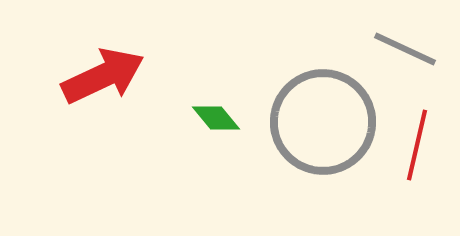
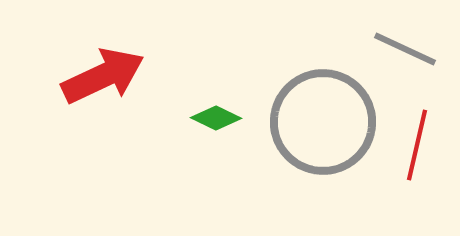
green diamond: rotated 24 degrees counterclockwise
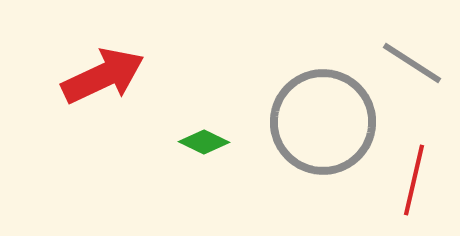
gray line: moved 7 px right, 14 px down; rotated 8 degrees clockwise
green diamond: moved 12 px left, 24 px down
red line: moved 3 px left, 35 px down
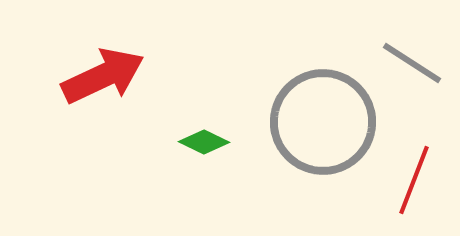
red line: rotated 8 degrees clockwise
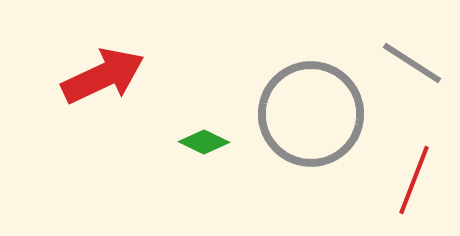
gray circle: moved 12 px left, 8 px up
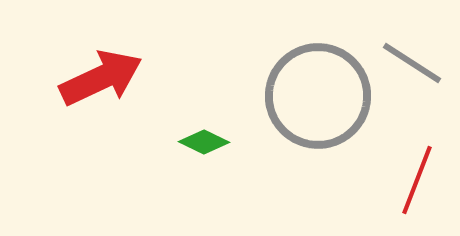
red arrow: moved 2 px left, 2 px down
gray circle: moved 7 px right, 18 px up
red line: moved 3 px right
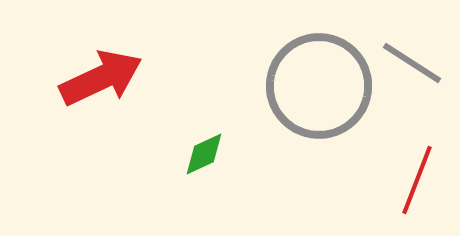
gray circle: moved 1 px right, 10 px up
green diamond: moved 12 px down; rotated 51 degrees counterclockwise
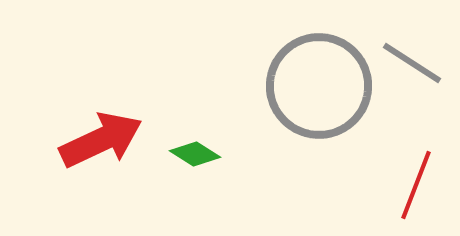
red arrow: moved 62 px down
green diamond: moved 9 px left; rotated 57 degrees clockwise
red line: moved 1 px left, 5 px down
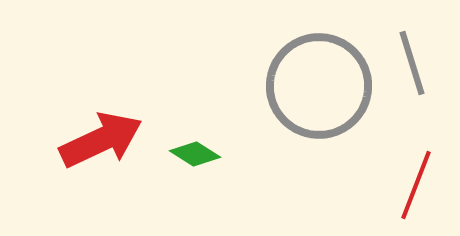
gray line: rotated 40 degrees clockwise
